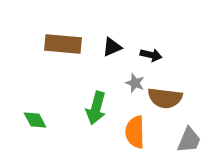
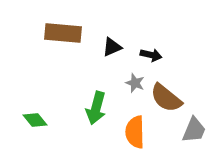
brown rectangle: moved 11 px up
brown semicircle: moved 1 px right; rotated 32 degrees clockwise
green diamond: rotated 10 degrees counterclockwise
gray trapezoid: moved 5 px right, 10 px up
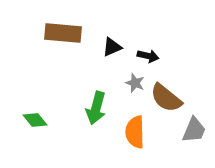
black arrow: moved 3 px left, 1 px down
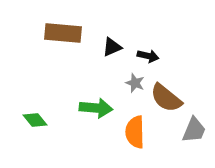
green arrow: rotated 100 degrees counterclockwise
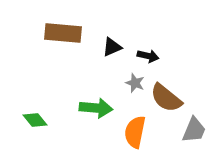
orange semicircle: rotated 12 degrees clockwise
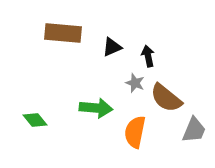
black arrow: rotated 115 degrees counterclockwise
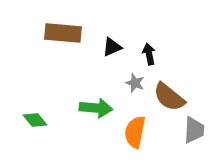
black arrow: moved 1 px right, 2 px up
brown semicircle: moved 3 px right, 1 px up
gray trapezoid: rotated 20 degrees counterclockwise
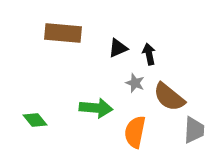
black triangle: moved 6 px right, 1 px down
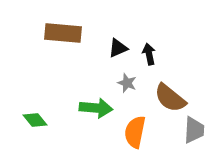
gray star: moved 8 px left
brown semicircle: moved 1 px right, 1 px down
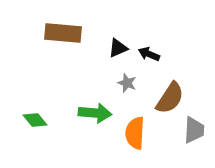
black arrow: rotated 55 degrees counterclockwise
brown semicircle: rotated 96 degrees counterclockwise
green arrow: moved 1 px left, 5 px down
orange semicircle: moved 1 px down; rotated 8 degrees counterclockwise
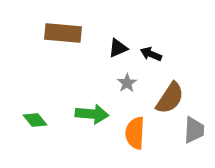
black arrow: moved 2 px right
gray star: rotated 18 degrees clockwise
green arrow: moved 3 px left, 1 px down
